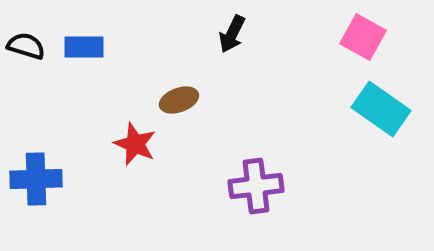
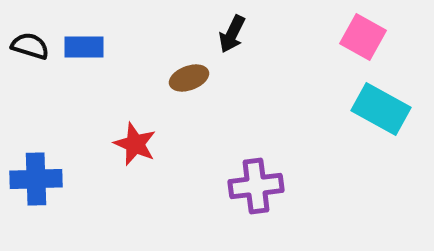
black semicircle: moved 4 px right
brown ellipse: moved 10 px right, 22 px up
cyan rectangle: rotated 6 degrees counterclockwise
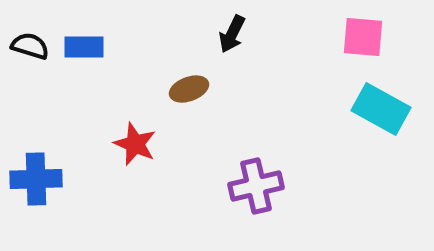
pink square: rotated 24 degrees counterclockwise
brown ellipse: moved 11 px down
purple cross: rotated 6 degrees counterclockwise
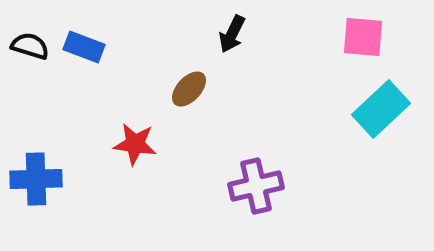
blue rectangle: rotated 21 degrees clockwise
brown ellipse: rotated 27 degrees counterclockwise
cyan rectangle: rotated 72 degrees counterclockwise
red star: rotated 15 degrees counterclockwise
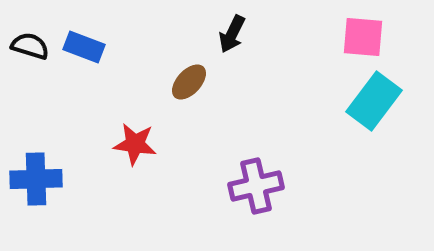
brown ellipse: moved 7 px up
cyan rectangle: moved 7 px left, 8 px up; rotated 10 degrees counterclockwise
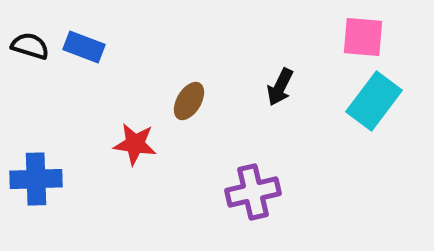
black arrow: moved 48 px right, 53 px down
brown ellipse: moved 19 px down; rotated 12 degrees counterclockwise
purple cross: moved 3 px left, 6 px down
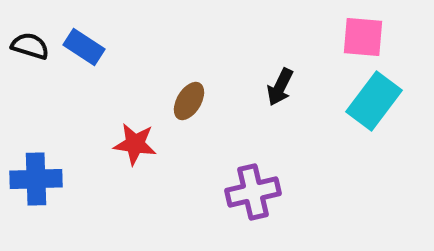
blue rectangle: rotated 12 degrees clockwise
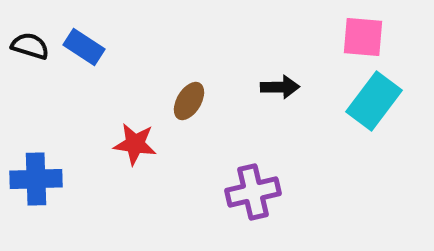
black arrow: rotated 117 degrees counterclockwise
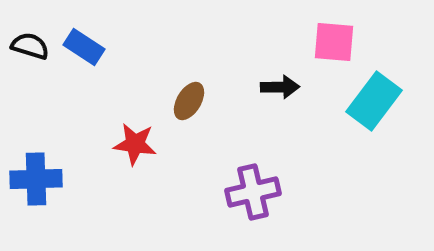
pink square: moved 29 px left, 5 px down
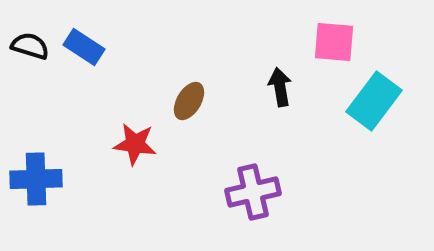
black arrow: rotated 99 degrees counterclockwise
